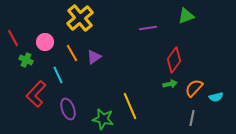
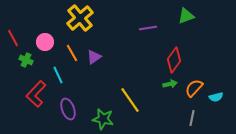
yellow line: moved 6 px up; rotated 12 degrees counterclockwise
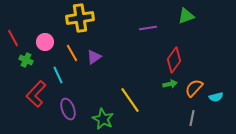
yellow cross: rotated 32 degrees clockwise
green star: rotated 15 degrees clockwise
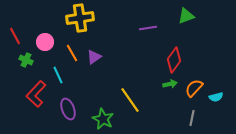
red line: moved 2 px right, 2 px up
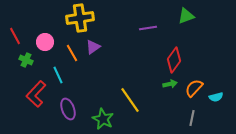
purple triangle: moved 1 px left, 10 px up
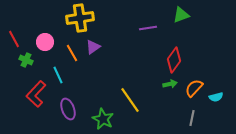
green triangle: moved 5 px left, 1 px up
red line: moved 1 px left, 3 px down
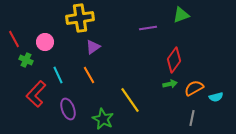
orange line: moved 17 px right, 22 px down
orange semicircle: rotated 18 degrees clockwise
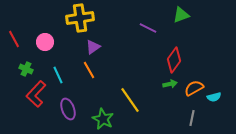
purple line: rotated 36 degrees clockwise
green cross: moved 9 px down
orange line: moved 5 px up
cyan semicircle: moved 2 px left
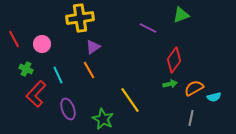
pink circle: moved 3 px left, 2 px down
gray line: moved 1 px left
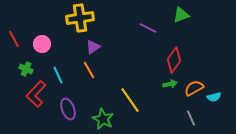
gray line: rotated 35 degrees counterclockwise
